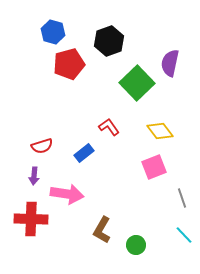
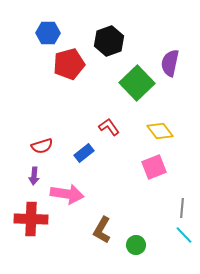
blue hexagon: moved 5 px left, 1 px down; rotated 15 degrees counterclockwise
gray line: moved 10 px down; rotated 24 degrees clockwise
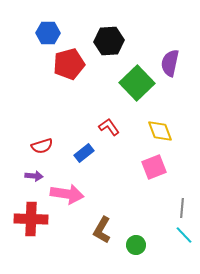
black hexagon: rotated 16 degrees clockwise
yellow diamond: rotated 16 degrees clockwise
purple arrow: rotated 90 degrees counterclockwise
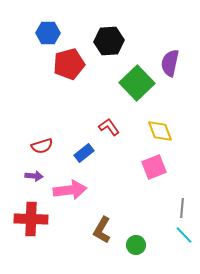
pink arrow: moved 3 px right, 4 px up; rotated 16 degrees counterclockwise
